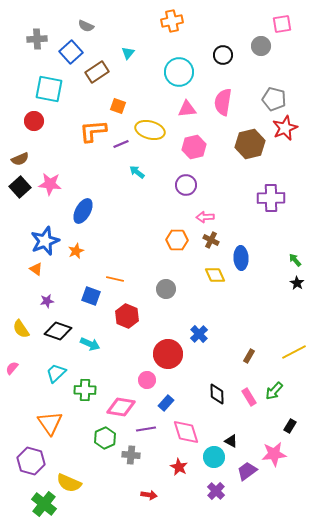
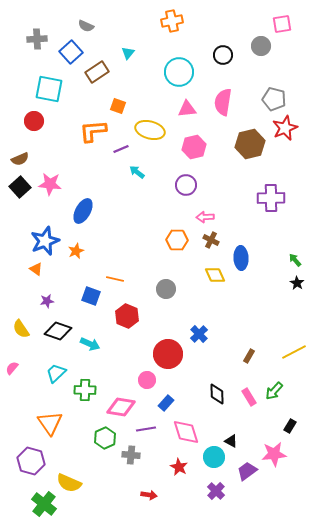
purple line at (121, 144): moved 5 px down
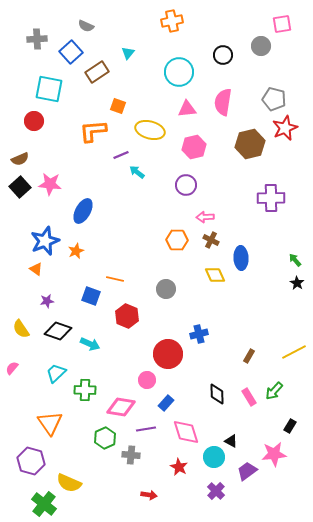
purple line at (121, 149): moved 6 px down
blue cross at (199, 334): rotated 30 degrees clockwise
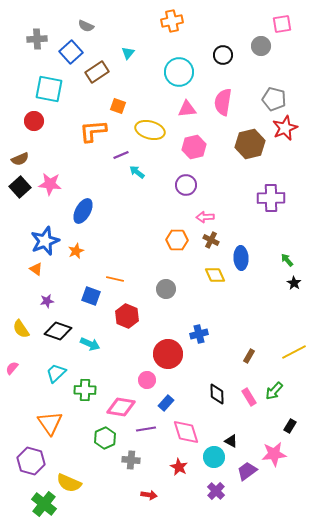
green arrow at (295, 260): moved 8 px left
black star at (297, 283): moved 3 px left
gray cross at (131, 455): moved 5 px down
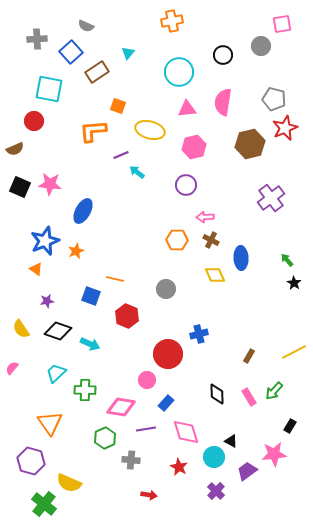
brown semicircle at (20, 159): moved 5 px left, 10 px up
black square at (20, 187): rotated 25 degrees counterclockwise
purple cross at (271, 198): rotated 36 degrees counterclockwise
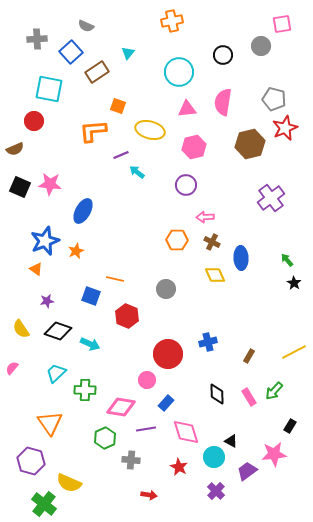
brown cross at (211, 240): moved 1 px right, 2 px down
blue cross at (199, 334): moved 9 px right, 8 px down
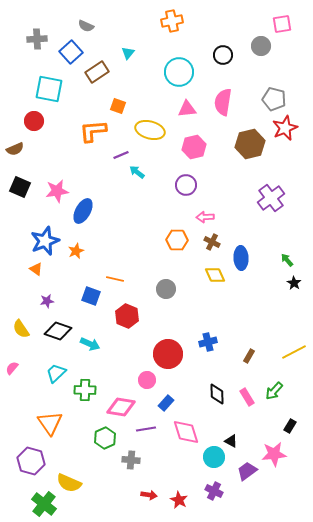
pink star at (50, 184): moved 7 px right, 7 px down; rotated 15 degrees counterclockwise
pink rectangle at (249, 397): moved 2 px left
red star at (179, 467): moved 33 px down
purple cross at (216, 491): moved 2 px left; rotated 18 degrees counterclockwise
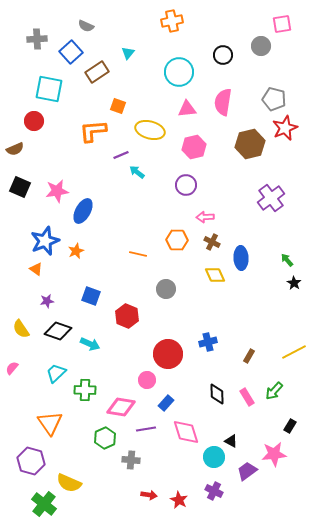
orange line at (115, 279): moved 23 px right, 25 px up
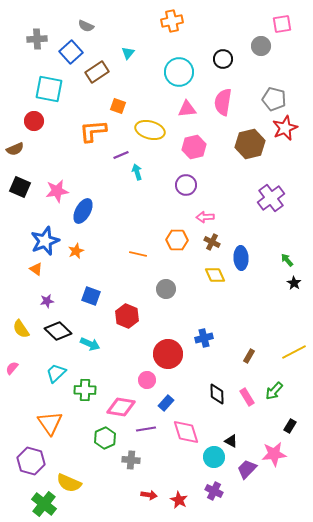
black circle at (223, 55): moved 4 px down
cyan arrow at (137, 172): rotated 35 degrees clockwise
black diamond at (58, 331): rotated 24 degrees clockwise
blue cross at (208, 342): moved 4 px left, 4 px up
purple trapezoid at (247, 471): moved 2 px up; rotated 10 degrees counterclockwise
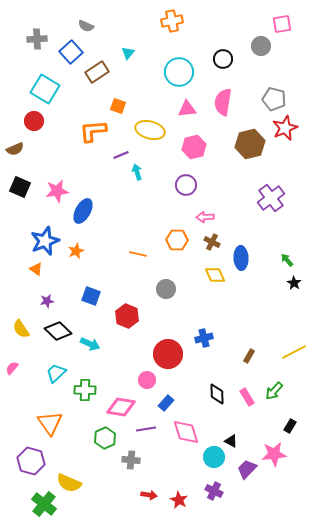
cyan square at (49, 89): moved 4 px left; rotated 20 degrees clockwise
